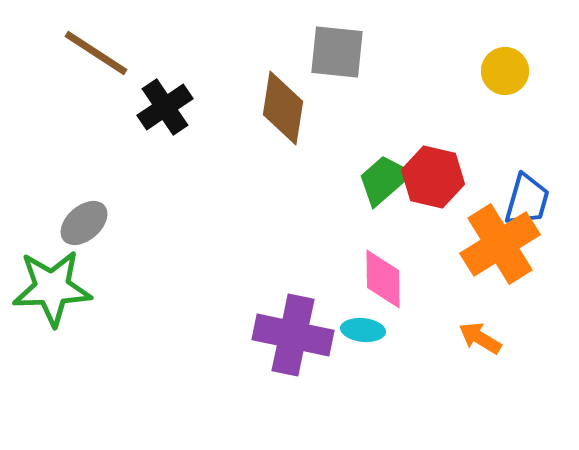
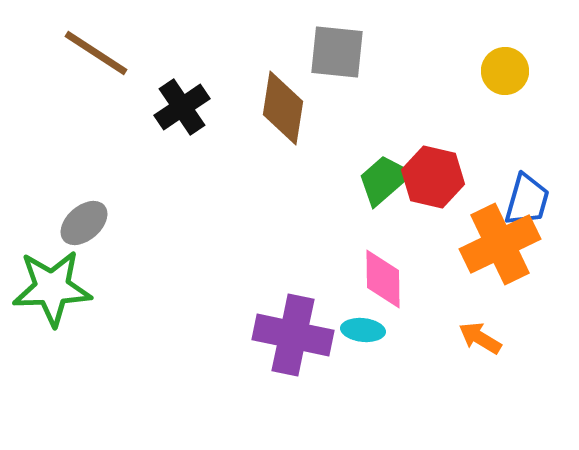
black cross: moved 17 px right
orange cross: rotated 6 degrees clockwise
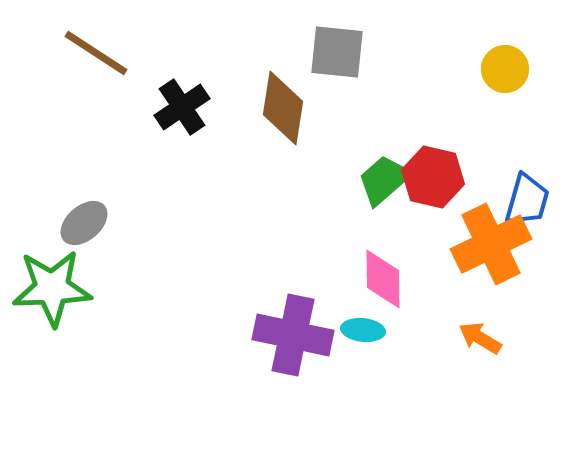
yellow circle: moved 2 px up
orange cross: moved 9 px left
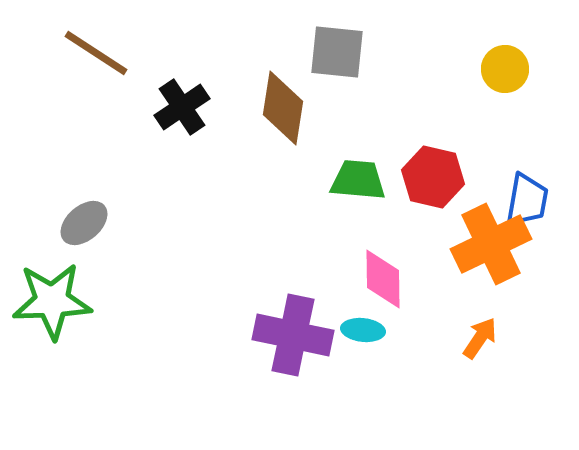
green trapezoid: moved 26 px left; rotated 46 degrees clockwise
blue trapezoid: rotated 6 degrees counterclockwise
green star: moved 13 px down
orange arrow: rotated 93 degrees clockwise
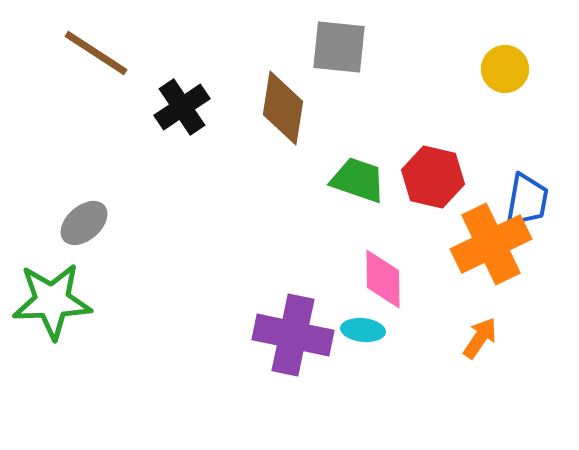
gray square: moved 2 px right, 5 px up
green trapezoid: rotated 14 degrees clockwise
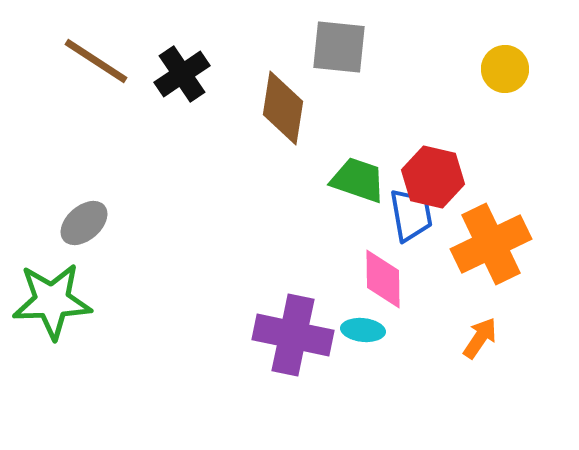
brown line: moved 8 px down
black cross: moved 33 px up
blue trapezoid: moved 116 px left, 15 px down; rotated 20 degrees counterclockwise
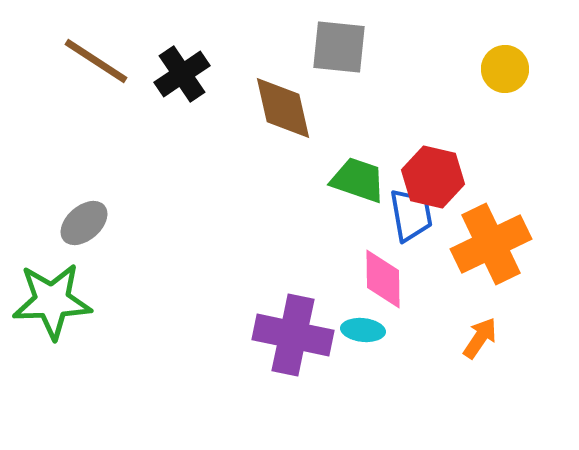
brown diamond: rotated 22 degrees counterclockwise
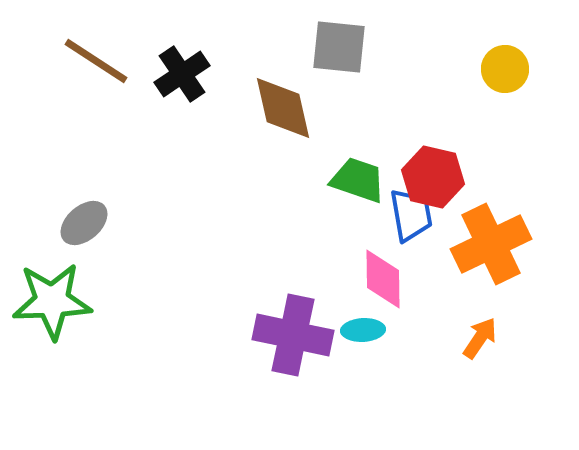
cyan ellipse: rotated 9 degrees counterclockwise
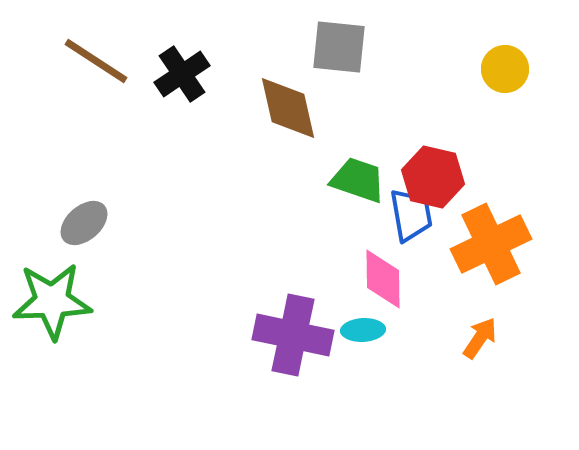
brown diamond: moved 5 px right
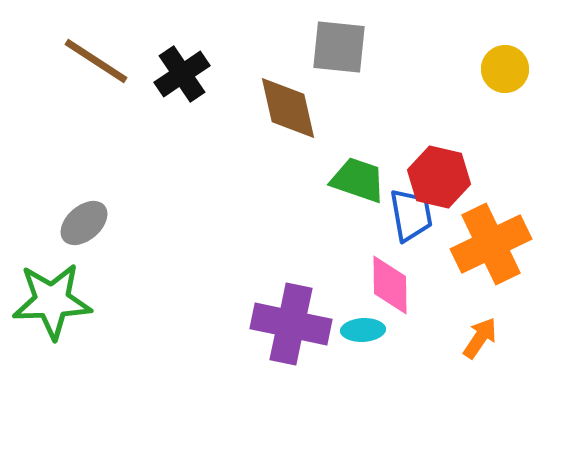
red hexagon: moved 6 px right
pink diamond: moved 7 px right, 6 px down
purple cross: moved 2 px left, 11 px up
